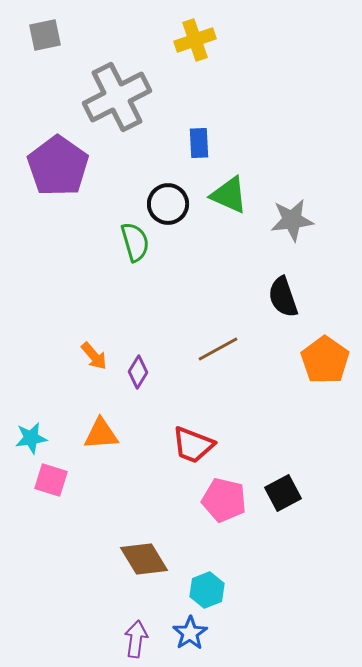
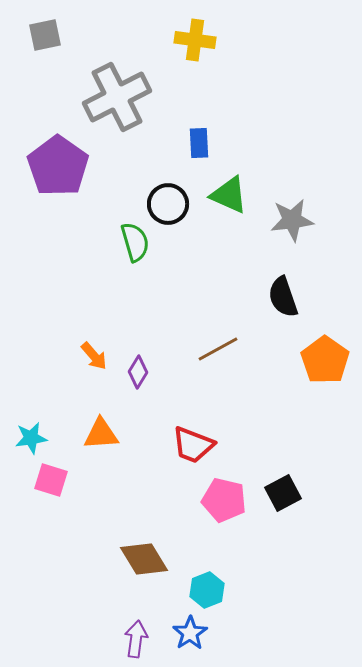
yellow cross: rotated 27 degrees clockwise
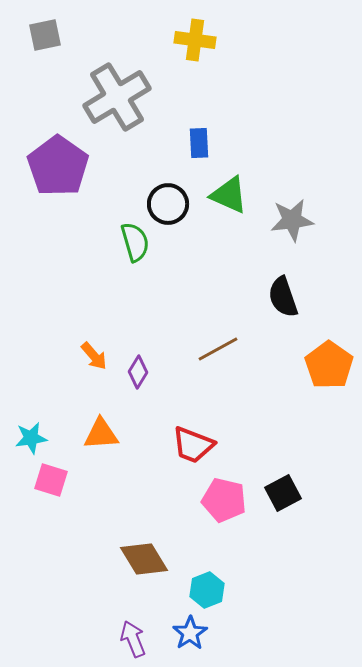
gray cross: rotated 4 degrees counterclockwise
orange pentagon: moved 4 px right, 5 px down
purple arrow: moved 3 px left; rotated 30 degrees counterclockwise
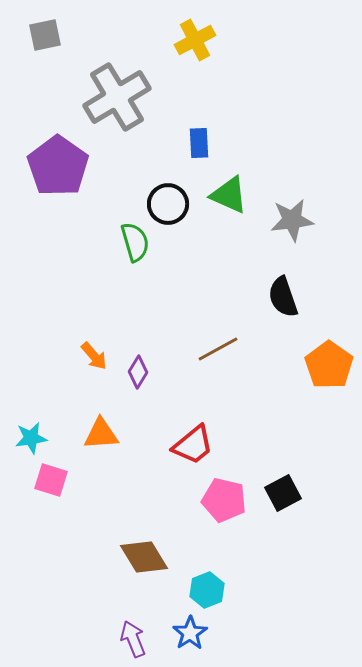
yellow cross: rotated 36 degrees counterclockwise
red trapezoid: rotated 60 degrees counterclockwise
brown diamond: moved 2 px up
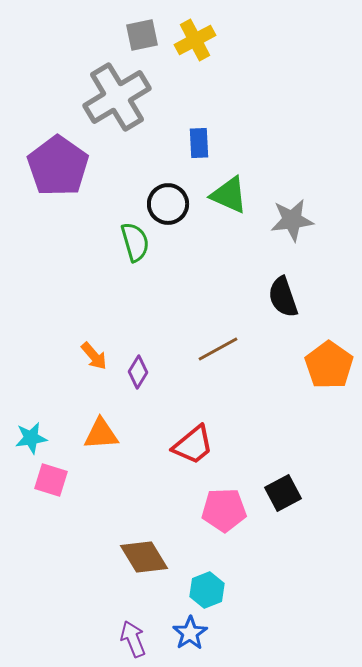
gray square: moved 97 px right
pink pentagon: moved 10 px down; rotated 15 degrees counterclockwise
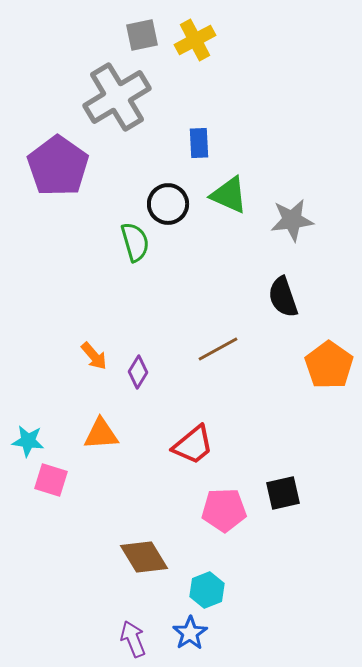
cyan star: moved 3 px left, 3 px down; rotated 16 degrees clockwise
black square: rotated 15 degrees clockwise
